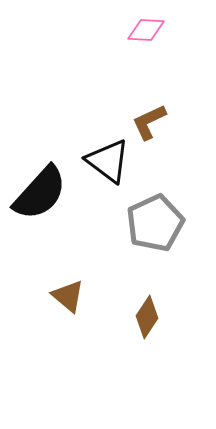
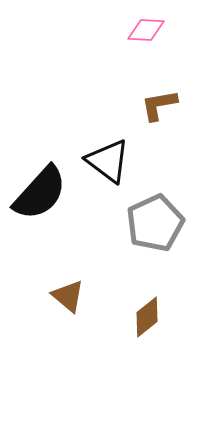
brown L-shape: moved 10 px right, 17 px up; rotated 15 degrees clockwise
brown diamond: rotated 18 degrees clockwise
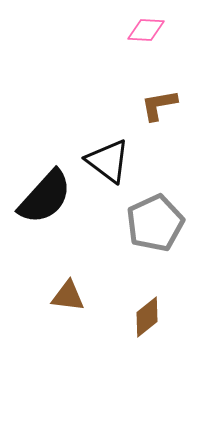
black semicircle: moved 5 px right, 4 px down
brown triangle: rotated 33 degrees counterclockwise
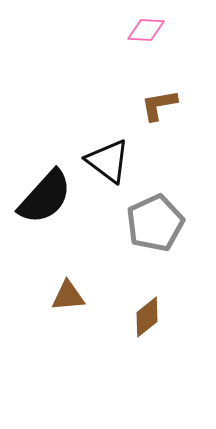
brown triangle: rotated 12 degrees counterclockwise
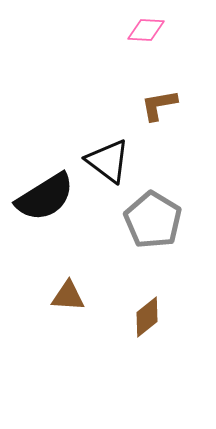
black semicircle: rotated 16 degrees clockwise
gray pentagon: moved 2 px left, 3 px up; rotated 16 degrees counterclockwise
brown triangle: rotated 9 degrees clockwise
